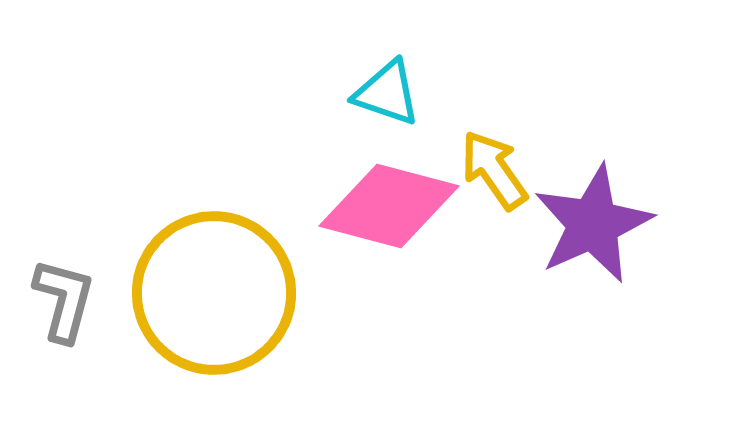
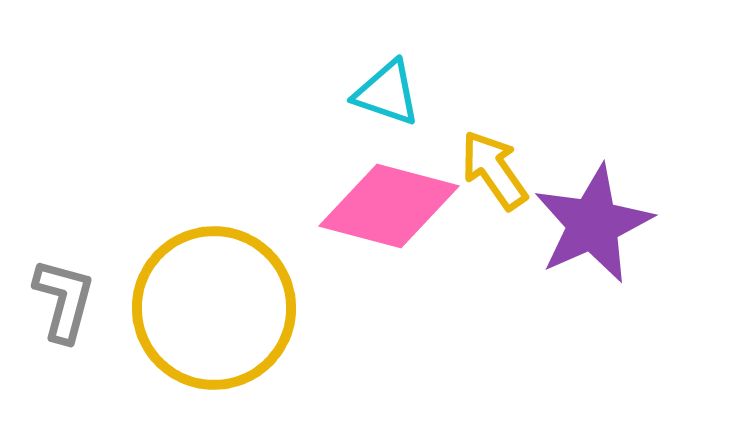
yellow circle: moved 15 px down
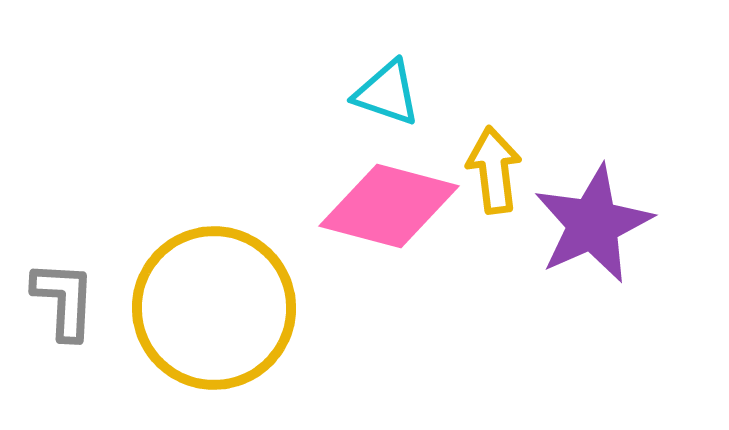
yellow arrow: rotated 28 degrees clockwise
gray L-shape: rotated 12 degrees counterclockwise
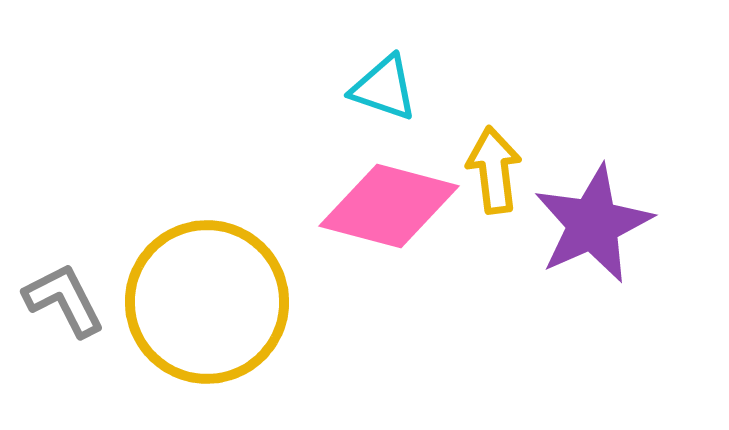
cyan triangle: moved 3 px left, 5 px up
gray L-shape: rotated 30 degrees counterclockwise
yellow circle: moved 7 px left, 6 px up
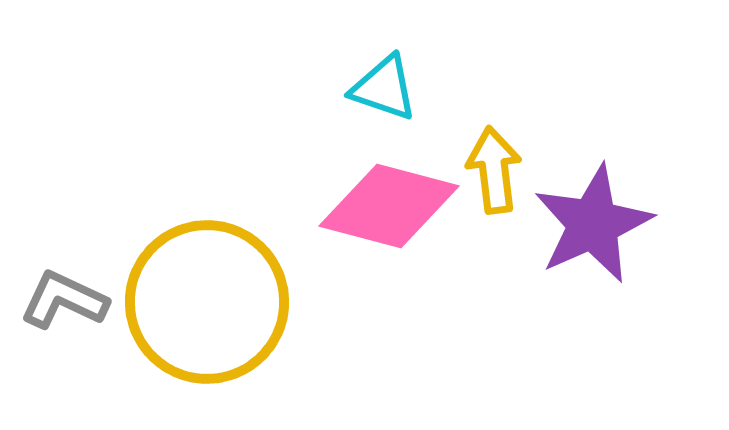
gray L-shape: rotated 38 degrees counterclockwise
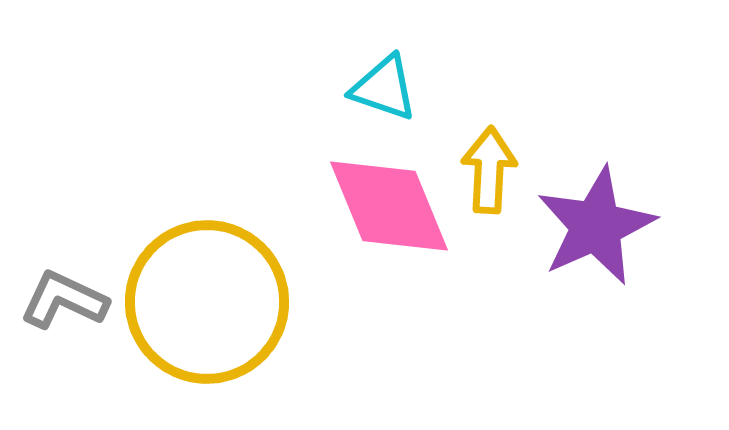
yellow arrow: moved 5 px left; rotated 10 degrees clockwise
pink diamond: rotated 53 degrees clockwise
purple star: moved 3 px right, 2 px down
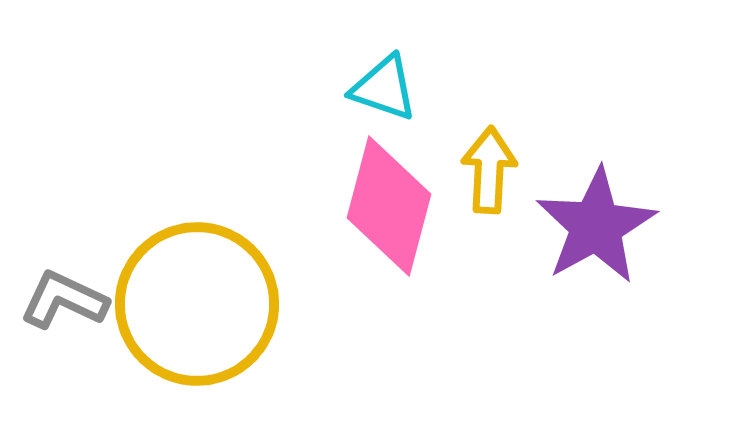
pink diamond: rotated 37 degrees clockwise
purple star: rotated 5 degrees counterclockwise
yellow circle: moved 10 px left, 2 px down
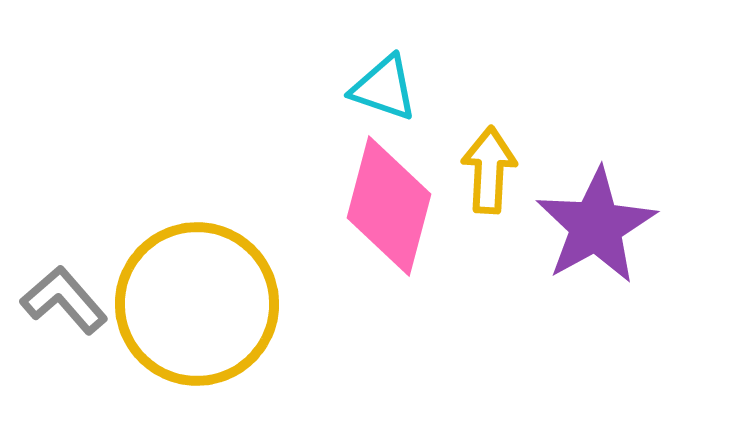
gray L-shape: rotated 24 degrees clockwise
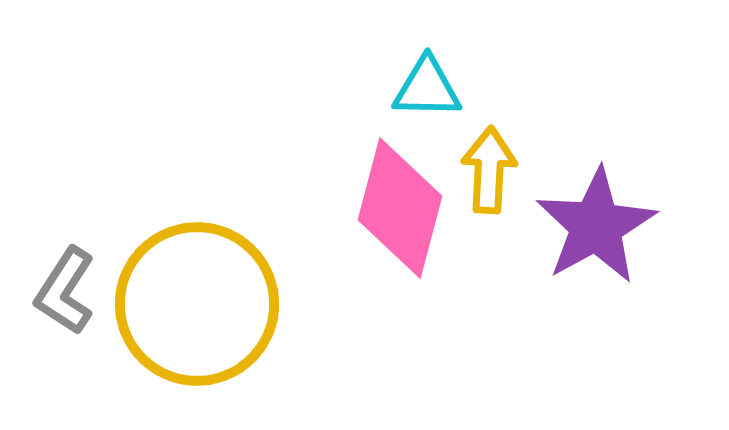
cyan triangle: moved 43 px right; rotated 18 degrees counterclockwise
pink diamond: moved 11 px right, 2 px down
gray L-shape: moved 1 px right, 9 px up; rotated 106 degrees counterclockwise
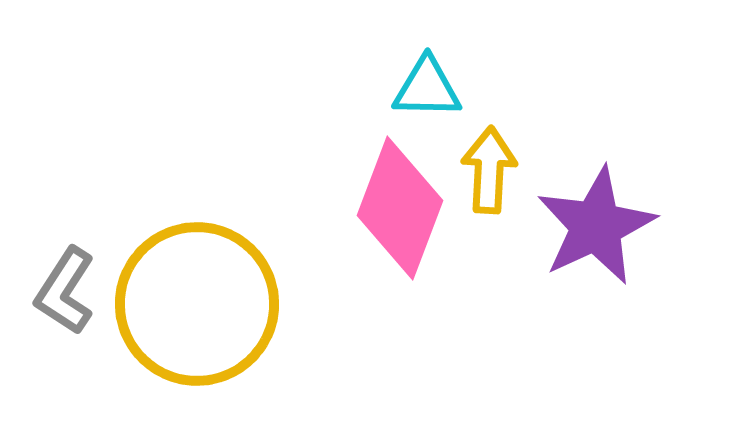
pink diamond: rotated 6 degrees clockwise
purple star: rotated 4 degrees clockwise
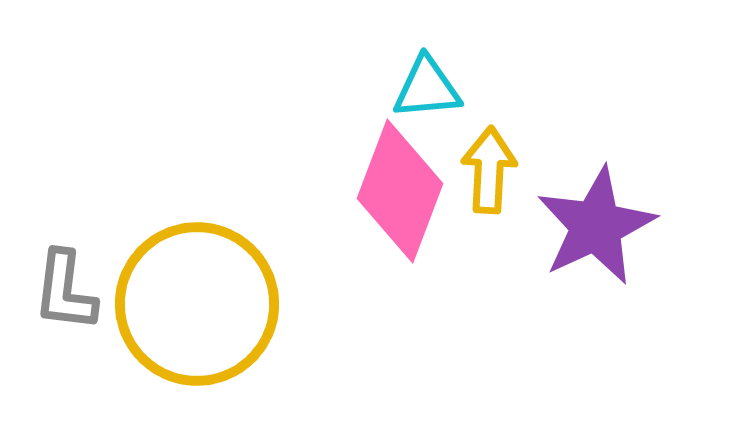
cyan triangle: rotated 6 degrees counterclockwise
pink diamond: moved 17 px up
gray L-shape: rotated 26 degrees counterclockwise
